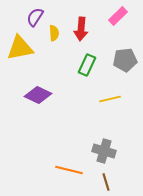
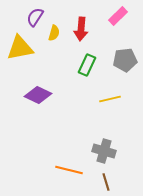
yellow semicircle: rotated 21 degrees clockwise
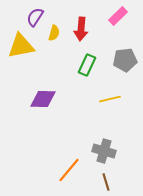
yellow triangle: moved 1 px right, 2 px up
purple diamond: moved 5 px right, 4 px down; rotated 24 degrees counterclockwise
orange line: rotated 64 degrees counterclockwise
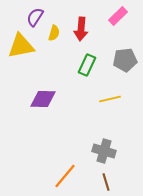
orange line: moved 4 px left, 6 px down
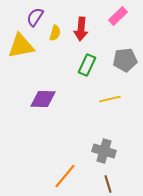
yellow semicircle: moved 1 px right
brown line: moved 2 px right, 2 px down
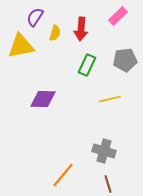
orange line: moved 2 px left, 1 px up
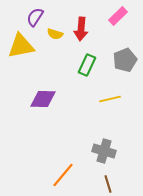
yellow semicircle: moved 1 px down; rotated 91 degrees clockwise
gray pentagon: rotated 15 degrees counterclockwise
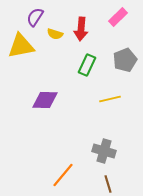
pink rectangle: moved 1 px down
purple diamond: moved 2 px right, 1 px down
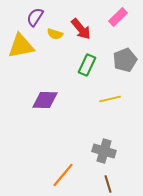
red arrow: rotated 45 degrees counterclockwise
